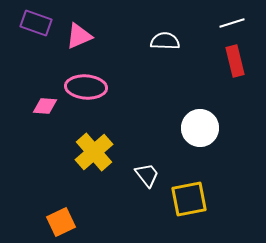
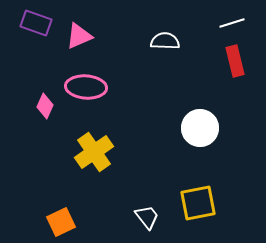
pink diamond: rotated 70 degrees counterclockwise
yellow cross: rotated 6 degrees clockwise
white trapezoid: moved 42 px down
yellow square: moved 9 px right, 4 px down
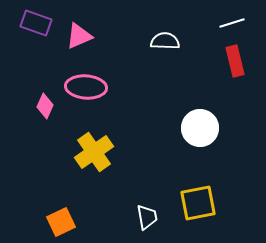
white trapezoid: rotated 28 degrees clockwise
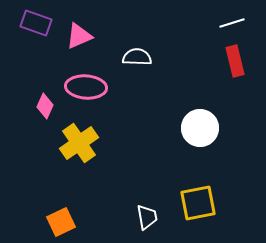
white semicircle: moved 28 px left, 16 px down
yellow cross: moved 15 px left, 9 px up
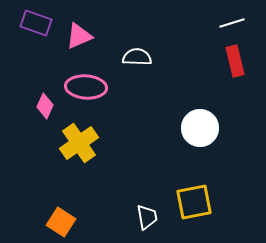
yellow square: moved 4 px left, 1 px up
orange square: rotated 32 degrees counterclockwise
